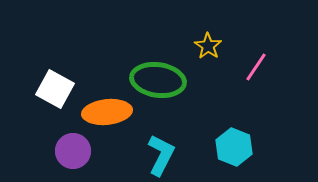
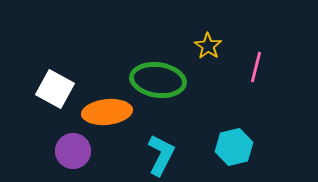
pink line: rotated 20 degrees counterclockwise
cyan hexagon: rotated 24 degrees clockwise
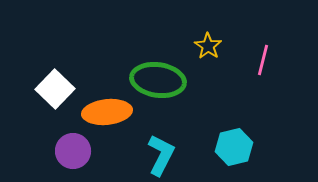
pink line: moved 7 px right, 7 px up
white square: rotated 15 degrees clockwise
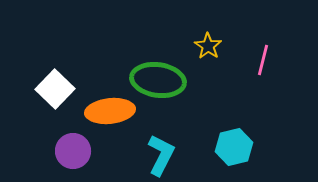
orange ellipse: moved 3 px right, 1 px up
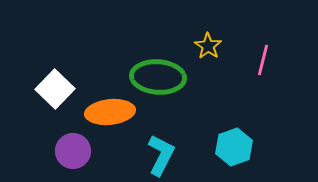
green ellipse: moved 3 px up; rotated 4 degrees counterclockwise
orange ellipse: moved 1 px down
cyan hexagon: rotated 6 degrees counterclockwise
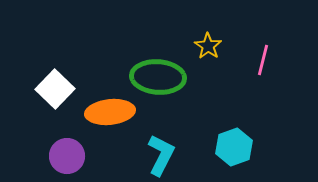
purple circle: moved 6 px left, 5 px down
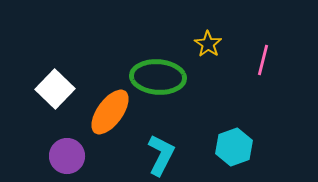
yellow star: moved 2 px up
orange ellipse: rotated 48 degrees counterclockwise
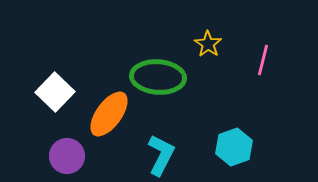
white square: moved 3 px down
orange ellipse: moved 1 px left, 2 px down
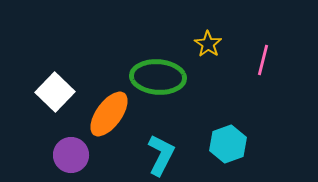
cyan hexagon: moved 6 px left, 3 px up
purple circle: moved 4 px right, 1 px up
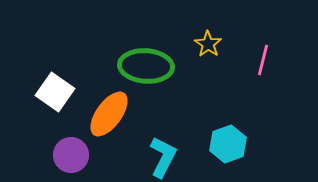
green ellipse: moved 12 px left, 11 px up
white square: rotated 9 degrees counterclockwise
cyan L-shape: moved 2 px right, 2 px down
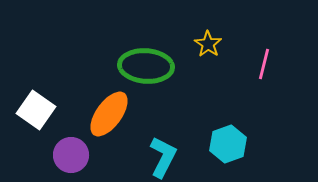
pink line: moved 1 px right, 4 px down
white square: moved 19 px left, 18 px down
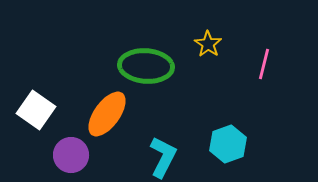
orange ellipse: moved 2 px left
